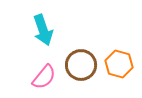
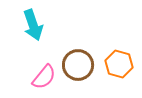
cyan arrow: moved 10 px left, 5 px up
brown circle: moved 3 px left
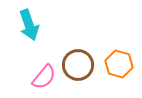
cyan arrow: moved 4 px left
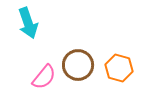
cyan arrow: moved 1 px left, 2 px up
orange hexagon: moved 4 px down
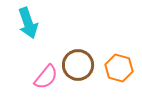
pink semicircle: moved 2 px right
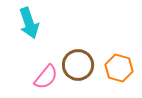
cyan arrow: moved 1 px right
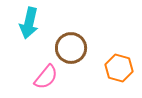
cyan arrow: rotated 32 degrees clockwise
brown circle: moved 7 px left, 17 px up
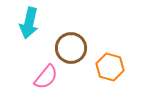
orange hexagon: moved 9 px left, 1 px up
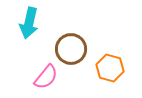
brown circle: moved 1 px down
orange hexagon: moved 1 px down
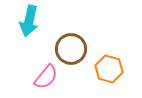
cyan arrow: moved 2 px up
orange hexagon: moved 1 px left, 1 px down
